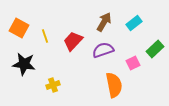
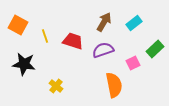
orange square: moved 1 px left, 3 px up
red trapezoid: rotated 65 degrees clockwise
yellow cross: moved 3 px right, 1 px down; rotated 32 degrees counterclockwise
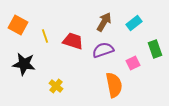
green rectangle: rotated 66 degrees counterclockwise
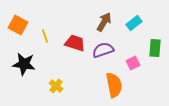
red trapezoid: moved 2 px right, 2 px down
green rectangle: moved 1 px up; rotated 24 degrees clockwise
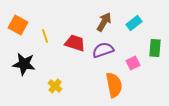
yellow cross: moved 1 px left
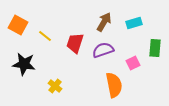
cyan rectangle: rotated 21 degrees clockwise
yellow line: rotated 32 degrees counterclockwise
red trapezoid: rotated 90 degrees counterclockwise
